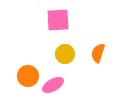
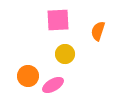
orange semicircle: moved 22 px up
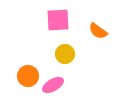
orange semicircle: rotated 72 degrees counterclockwise
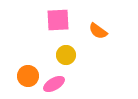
yellow circle: moved 1 px right, 1 px down
pink ellipse: moved 1 px right, 1 px up
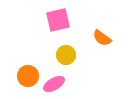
pink square: rotated 10 degrees counterclockwise
orange semicircle: moved 4 px right, 7 px down
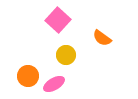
pink square: rotated 35 degrees counterclockwise
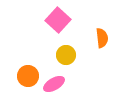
orange semicircle: rotated 132 degrees counterclockwise
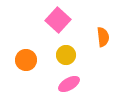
orange semicircle: moved 1 px right, 1 px up
orange circle: moved 2 px left, 16 px up
pink ellipse: moved 15 px right
